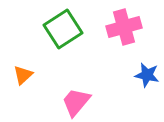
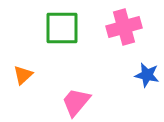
green square: moved 1 px left, 1 px up; rotated 33 degrees clockwise
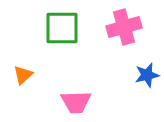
blue star: rotated 25 degrees counterclockwise
pink trapezoid: rotated 132 degrees counterclockwise
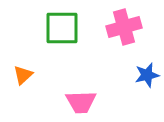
pink trapezoid: moved 5 px right
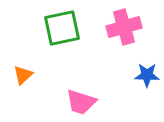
green square: rotated 12 degrees counterclockwise
blue star: rotated 15 degrees clockwise
pink trapezoid: rotated 20 degrees clockwise
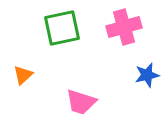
blue star: rotated 15 degrees counterclockwise
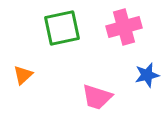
pink trapezoid: moved 16 px right, 5 px up
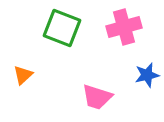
green square: rotated 33 degrees clockwise
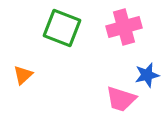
pink trapezoid: moved 24 px right, 2 px down
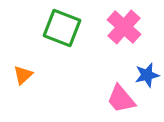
pink cross: rotated 32 degrees counterclockwise
pink trapezoid: rotated 32 degrees clockwise
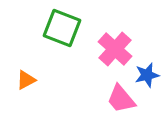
pink cross: moved 9 px left, 22 px down
orange triangle: moved 3 px right, 5 px down; rotated 15 degrees clockwise
